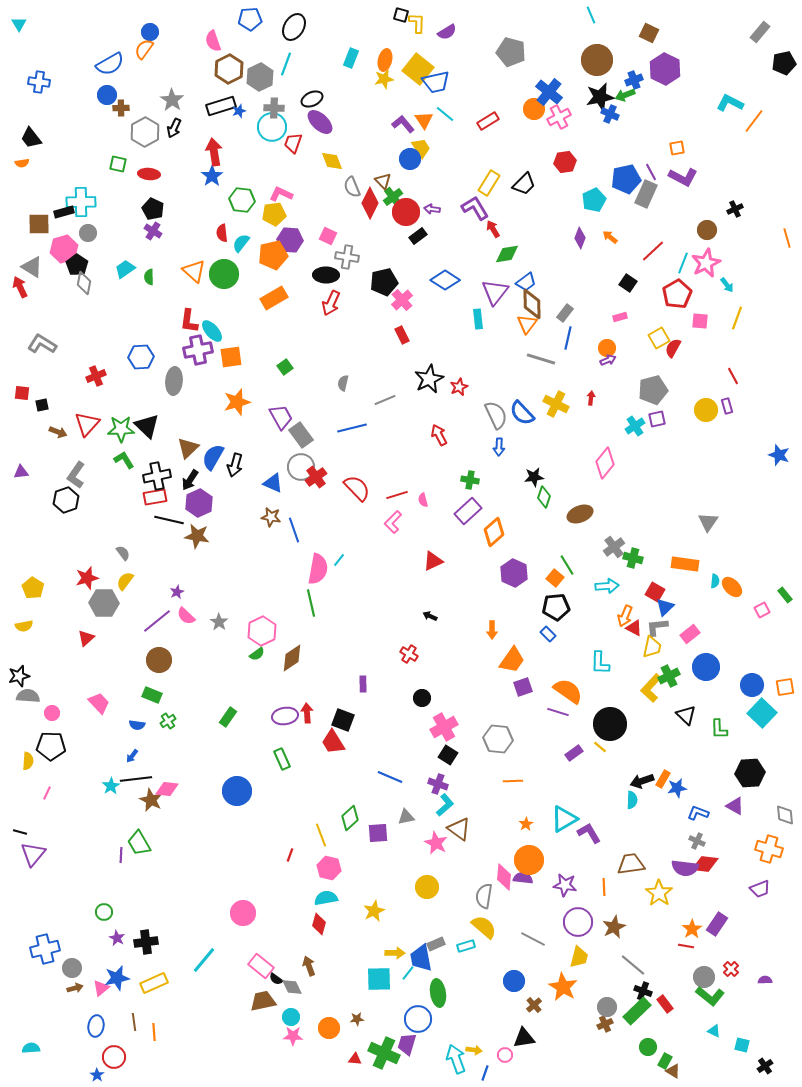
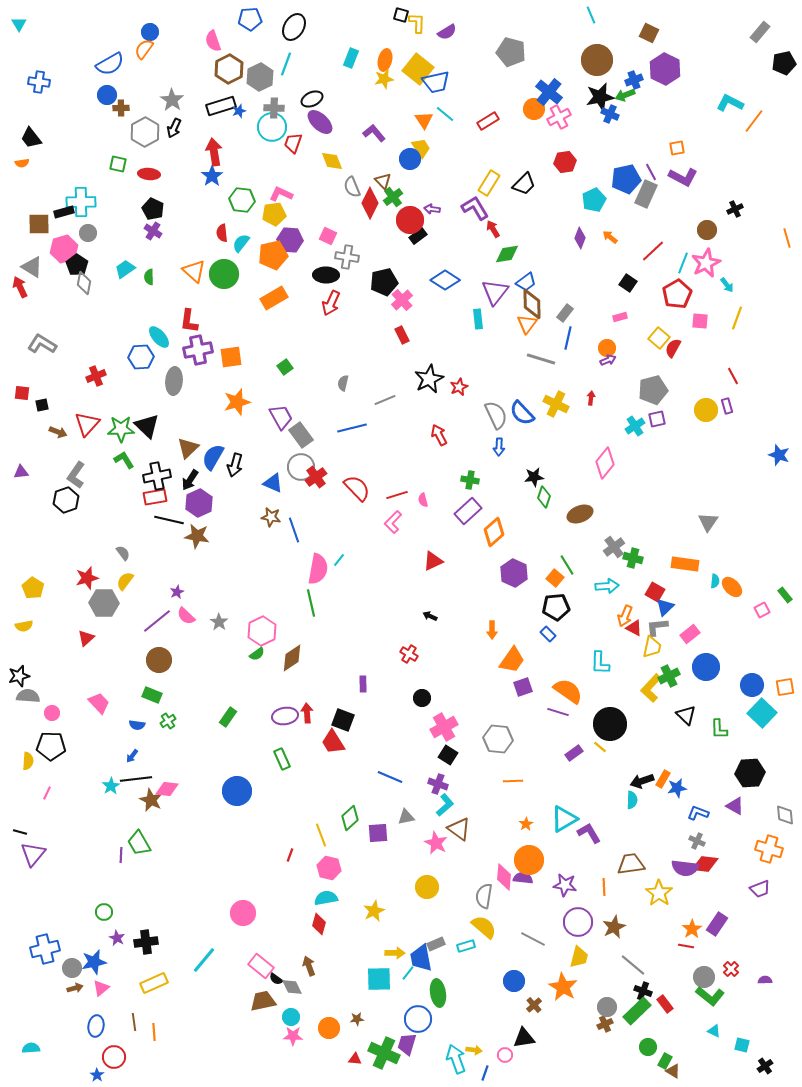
purple L-shape at (403, 124): moved 29 px left, 9 px down
red circle at (406, 212): moved 4 px right, 8 px down
cyan ellipse at (212, 331): moved 53 px left, 6 px down
yellow square at (659, 338): rotated 20 degrees counterclockwise
blue star at (117, 978): moved 23 px left, 16 px up
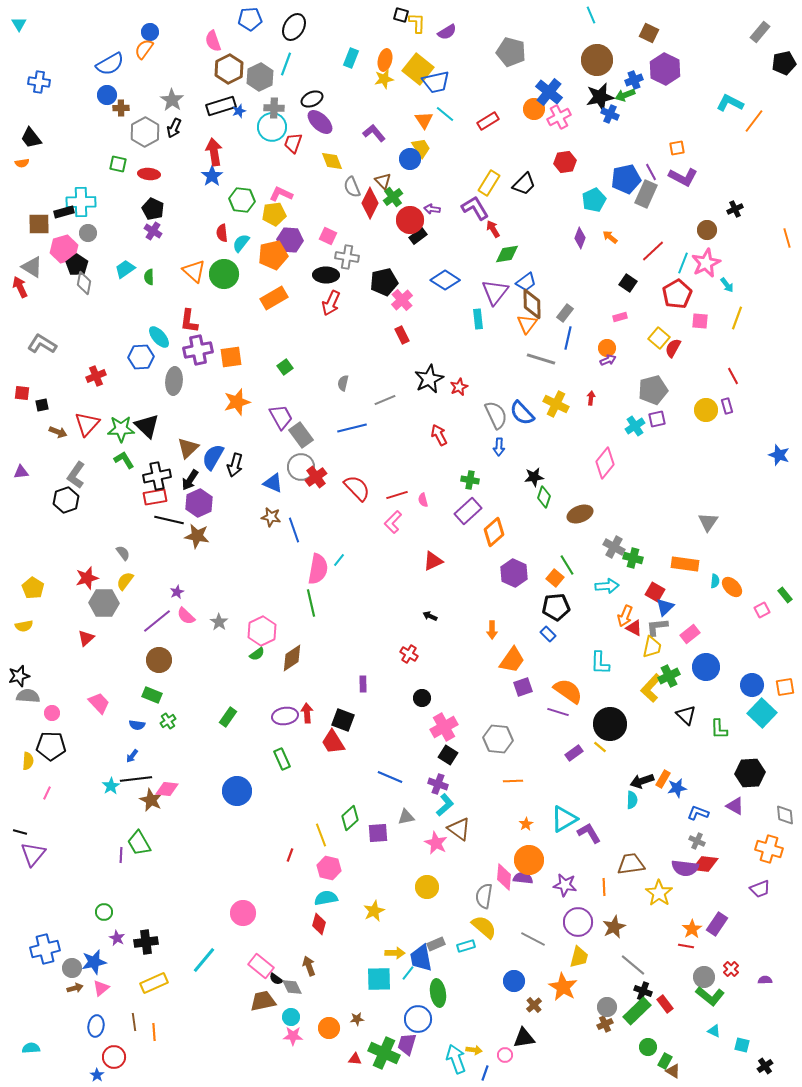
gray cross at (614, 547): rotated 25 degrees counterclockwise
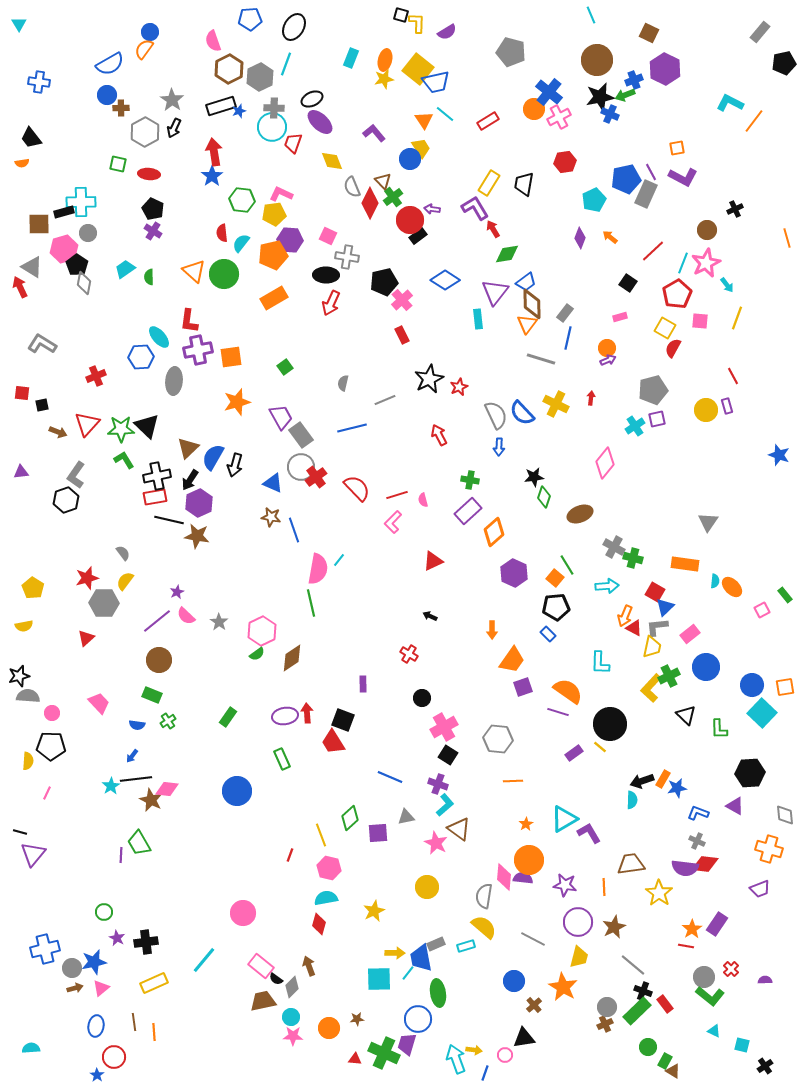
black trapezoid at (524, 184): rotated 145 degrees clockwise
yellow square at (659, 338): moved 6 px right, 10 px up; rotated 10 degrees counterclockwise
gray diamond at (292, 987): rotated 70 degrees clockwise
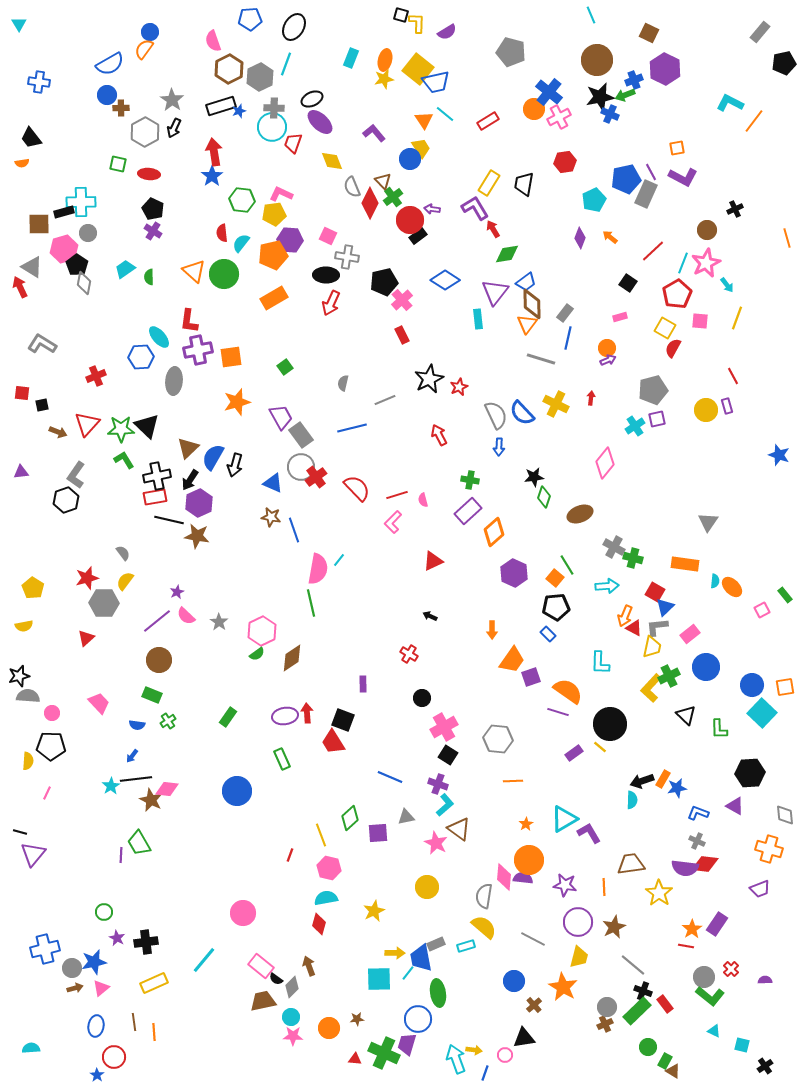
purple square at (523, 687): moved 8 px right, 10 px up
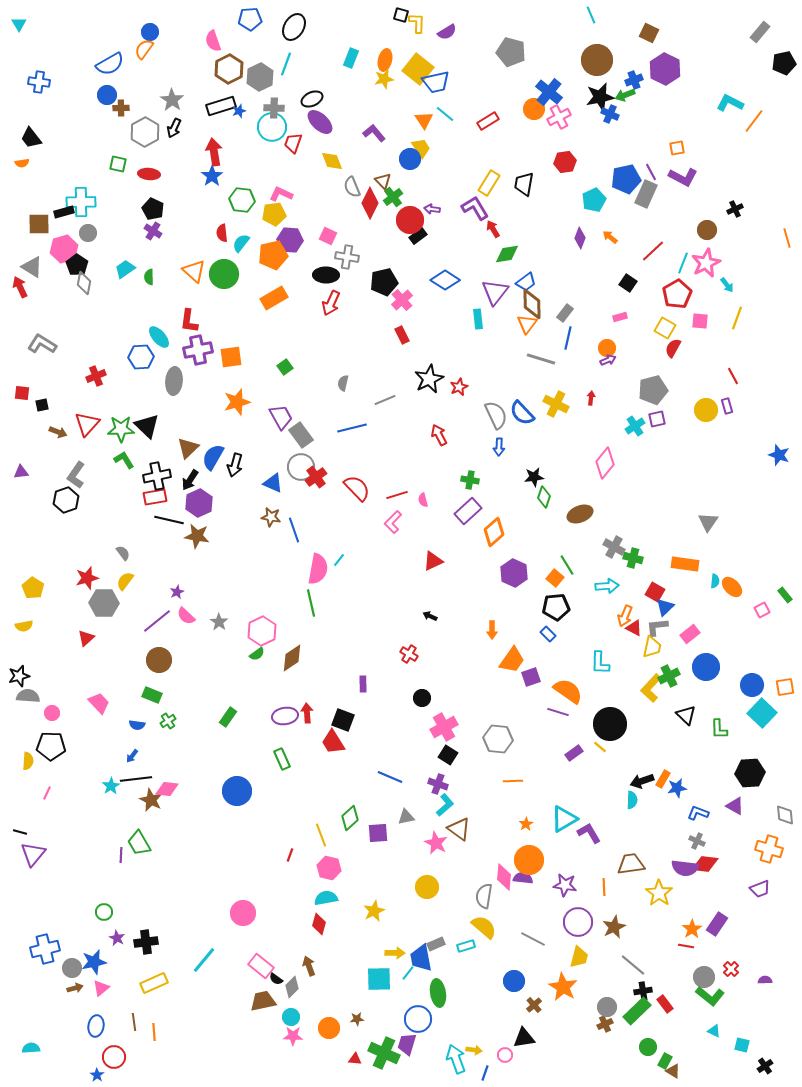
black cross at (643, 991): rotated 30 degrees counterclockwise
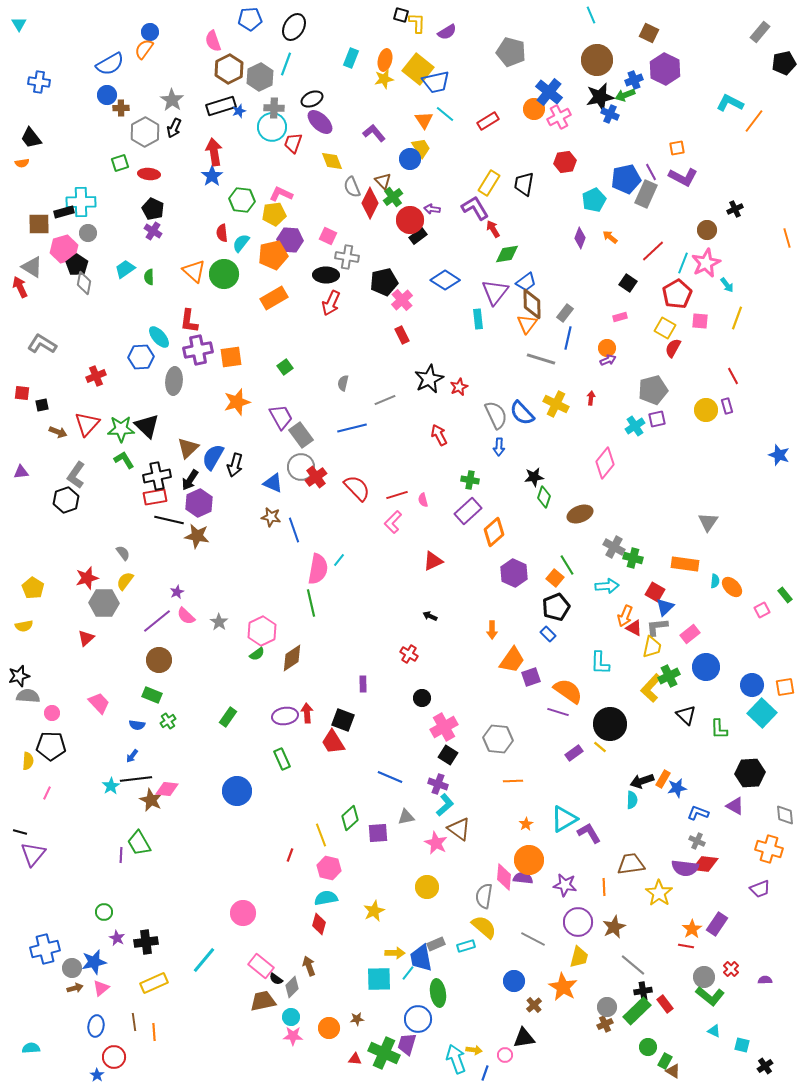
green square at (118, 164): moved 2 px right, 1 px up; rotated 30 degrees counterclockwise
black pentagon at (556, 607): rotated 16 degrees counterclockwise
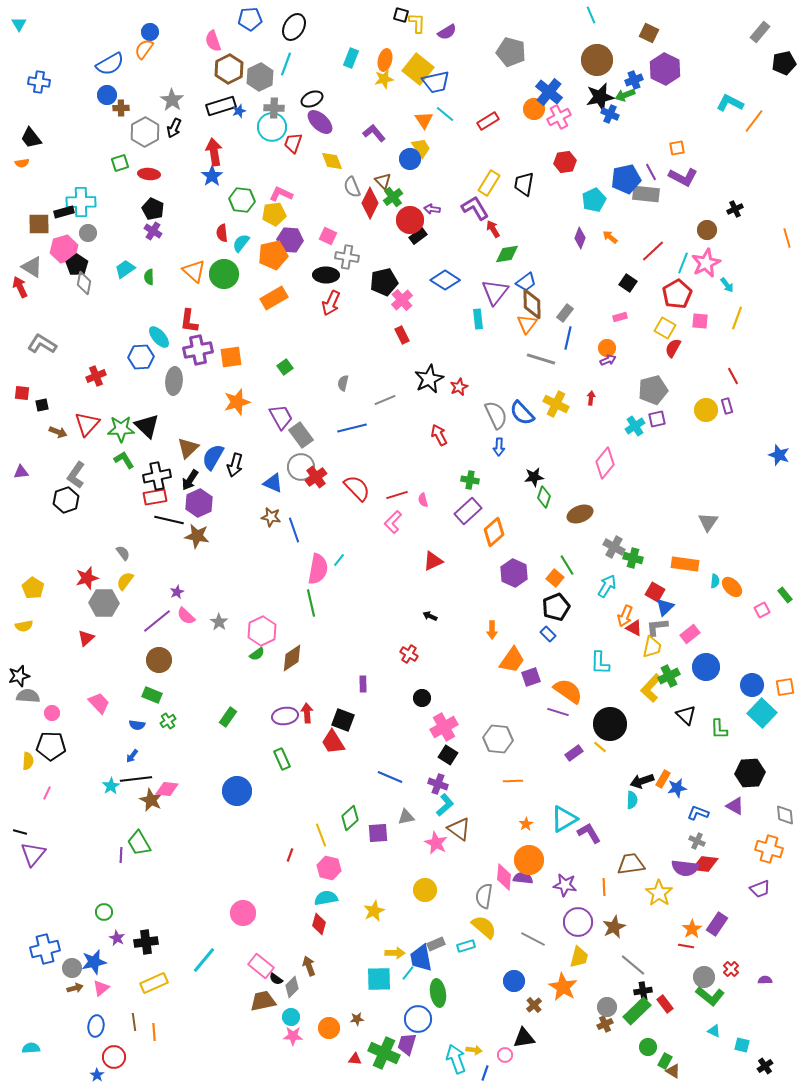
gray rectangle at (646, 194): rotated 72 degrees clockwise
cyan arrow at (607, 586): rotated 55 degrees counterclockwise
yellow circle at (427, 887): moved 2 px left, 3 px down
